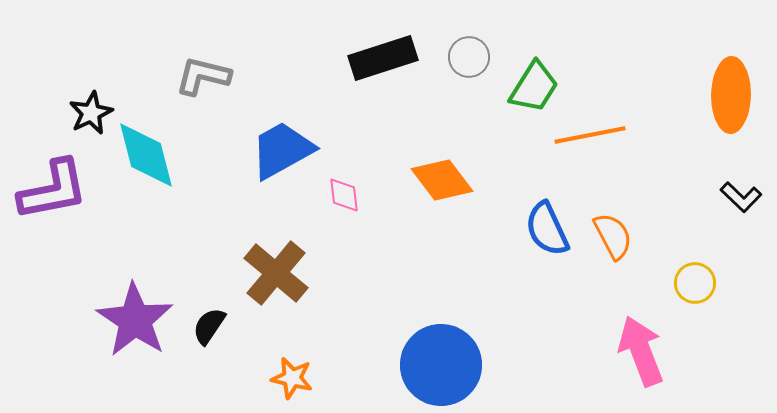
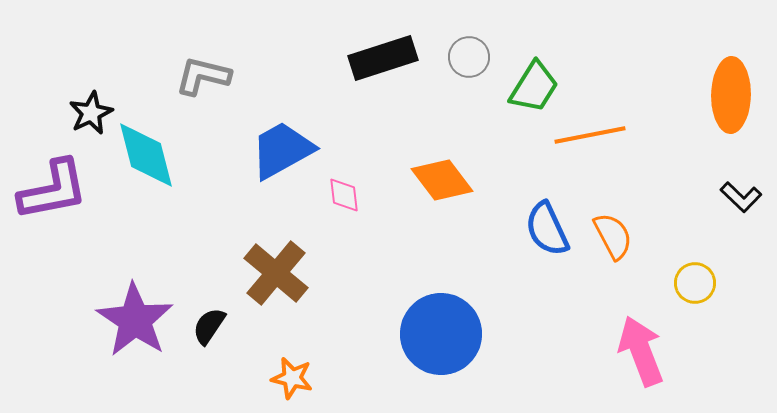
blue circle: moved 31 px up
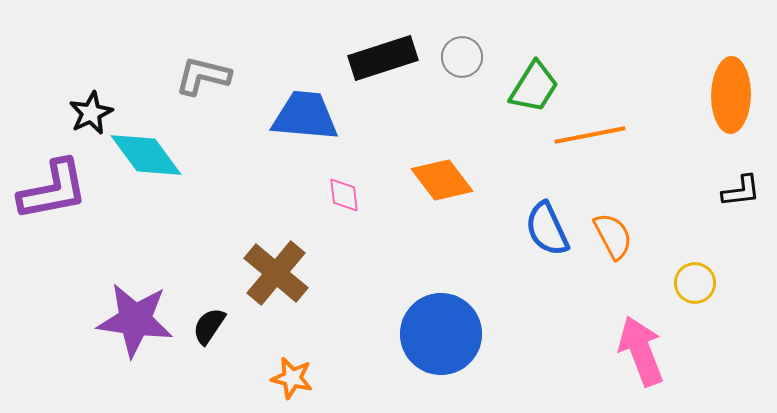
gray circle: moved 7 px left
blue trapezoid: moved 23 px right, 34 px up; rotated 34 degrees clockwise
cyan diamond: rotated 22 degrees counterclockwise
black L-shape: moved 6 px up; rotated 51 degrees counterclockwise
purple star: rotated 26 degrees counterclockwise
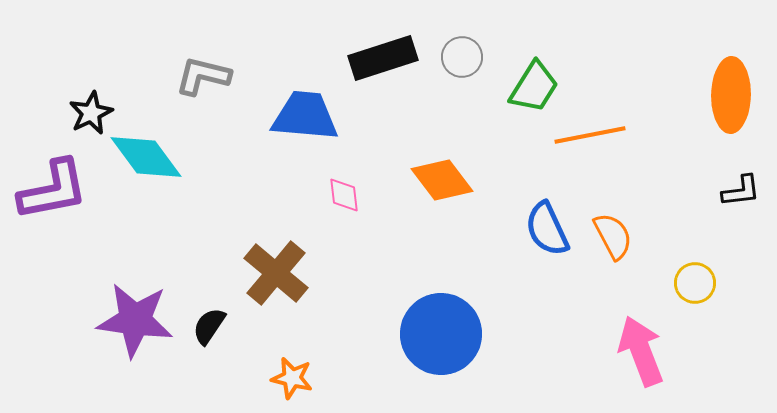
cyan diamond: moved 2 px down
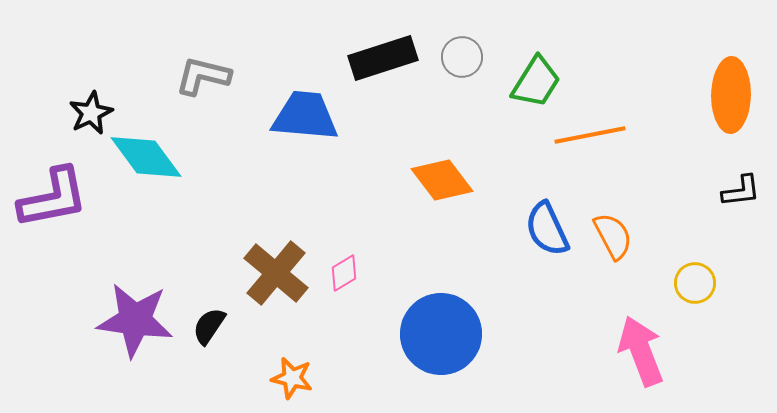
green trapezoid: moved 2 px right, 5 px up
purple L-shape: moved 8 px down
pink diamond: moved 78 px down; rotated 66 degrees clockwise
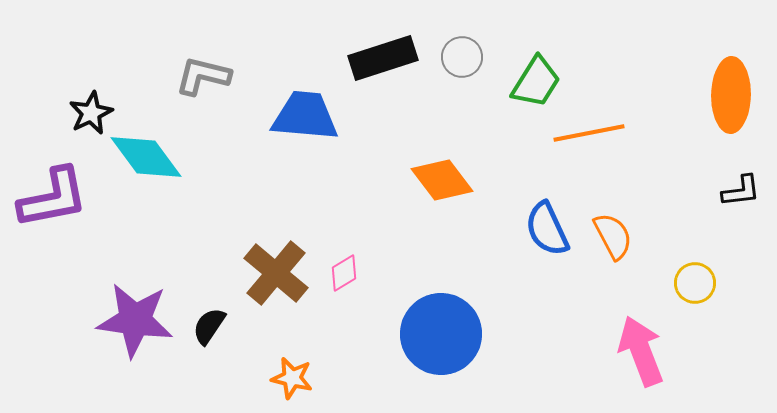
orange line: moved 1 px left, 2 px up
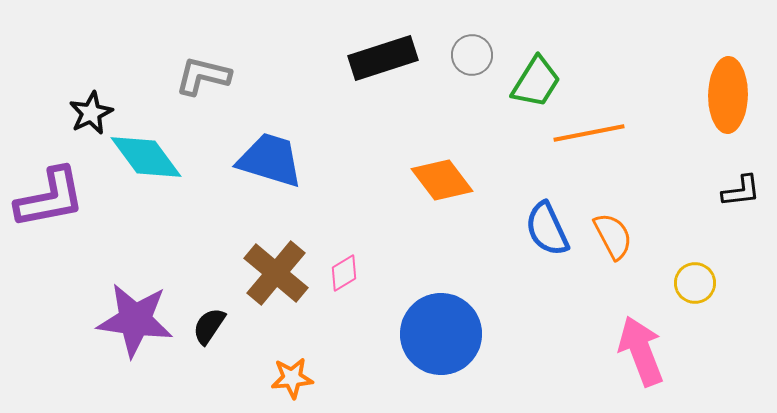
gray circle: moved 10 px right, 2 px up
orange ellipse: moved 3 px left
blue trapezoid: moved 35 px left, 44 px down; rotated 12 degrees clockwise
purple L-shape: moved 3 px left
orange star: rotated 18 degrees counterclockwise
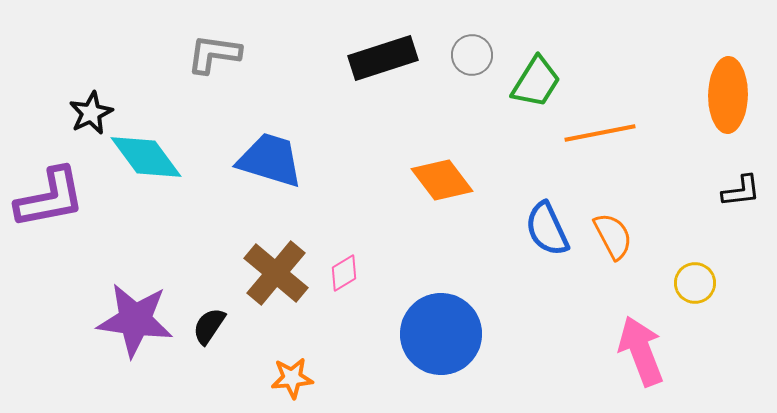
gray L-shape: moved 11 px right, 22 px up; rotated 6 degrees counterclockwise
orange line: moved 11 px right
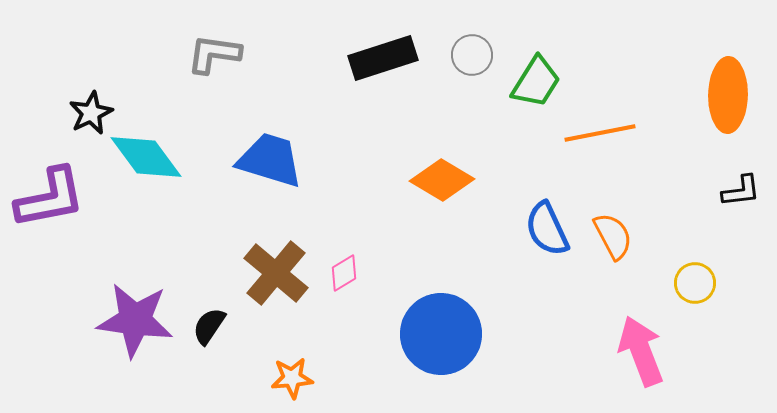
orange diamond: rotated 22 degrees counterclockwise
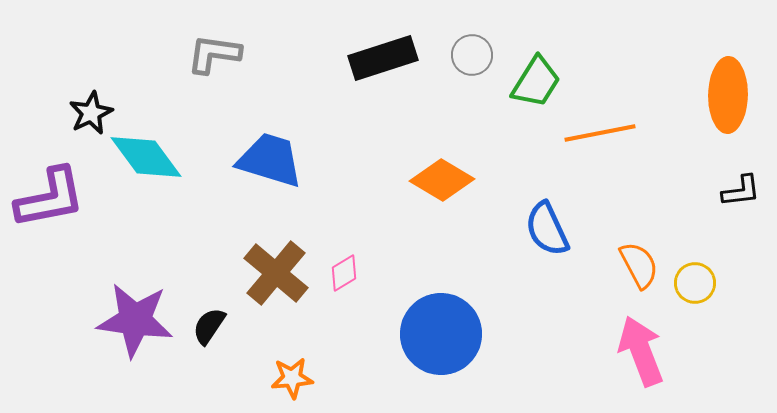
orange semicircle: moved 26 px right, 29 px down
